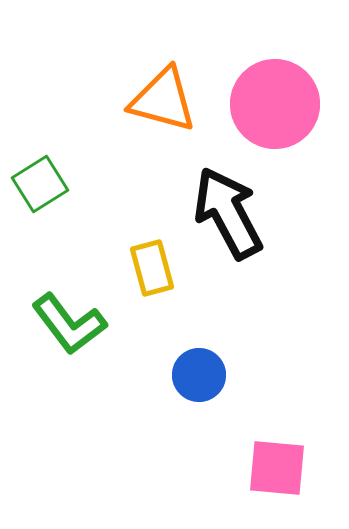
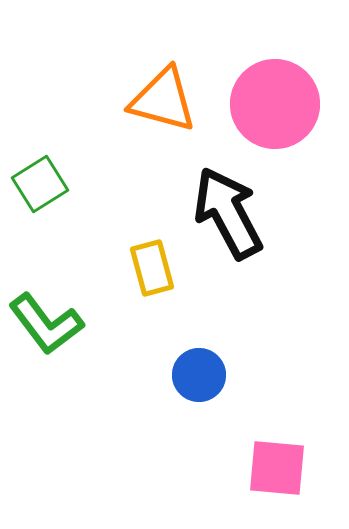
green L-shape: moved 23 px left
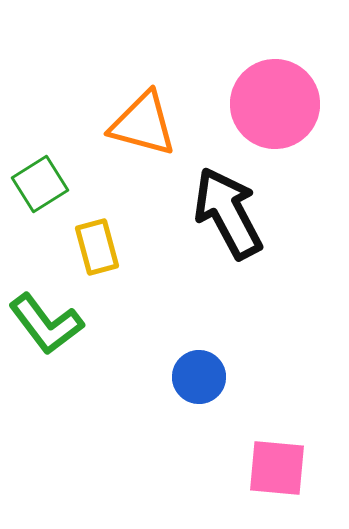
orange triangle: moved 20 px left, 24 px down
yellow rectangle: moved 55 px left, 21 px up
blue circle: moved 2 px down
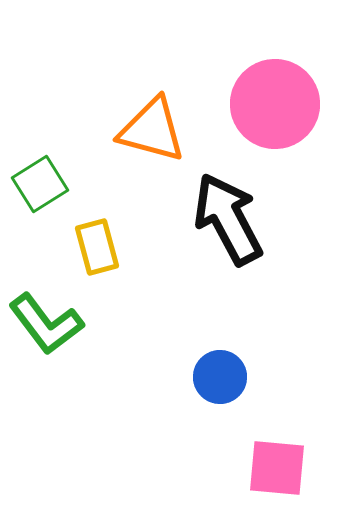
orange triangle: moved 9 px right, 6 px down
black arrow: moved 6 px down
blue circle: moved 21 px right
